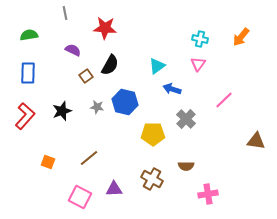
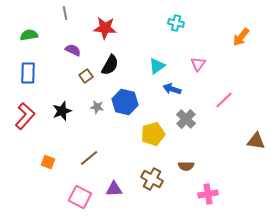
cyan cross: moved 24 px left, 16 px up
yellow pentagon: rotated 15 degrees counterclockwise
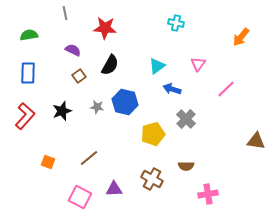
brown square: moved 7 px left
pink line: moved 2 px right, 11 px up
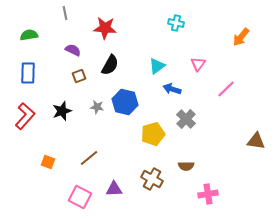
brown square: rotated 16 degrees clockwise
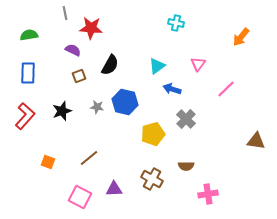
red star: moved 14 px left
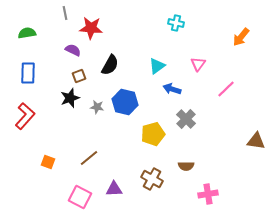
green semicircle: moved 2 px left, 2 px up
black star: moved 8 px right, 13 px up
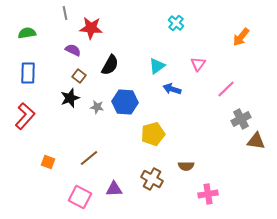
cyan cross: rotated 28 degrees clockwise
brown square: rotated 32 degrees counterclockwise
blue hexagon: rotated 10 degrees counterclockwise
gray cross: moved 55 px right; rotated 18 degrees clockwise
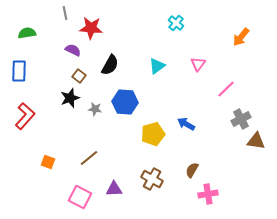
blue rectangle: moved 9 px left, 2 px up
blue arrow: moved 14 px right, 35 px down; rotated 12 degrees clockwise
gray star: moved 2 px left, 2 px down
brown semicircle: moved 6 px right, 4 px down; rotated 119 degrees clockwise
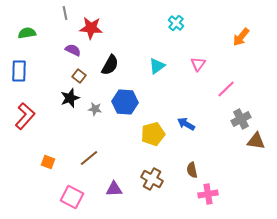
brown semicircle: rotated 42 degrees counterclockwise
pink square: moved 8 px left
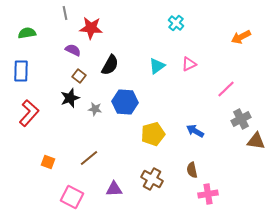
orange arrow: rotated 24 degrees clockwise
pink triangle: moved 9 px left; rotated 28 degrees clockwise
blue rectangle: moved 2 px right
red L-shape: moved 4 px right, 3 px up
blue arrow: moved 9 px right, 7 px down
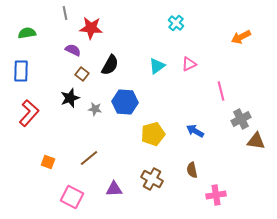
brown square: moved 3 px right, 2 px up
pink line: moved 5 px left, 2 px down; rotated 60 degrees counterclockwise
pink cross: moved 8 px right, 1 px down
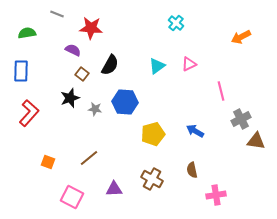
gray line: moved 8 px left, 1 px down; rotated 56 degrees counterclockwise
